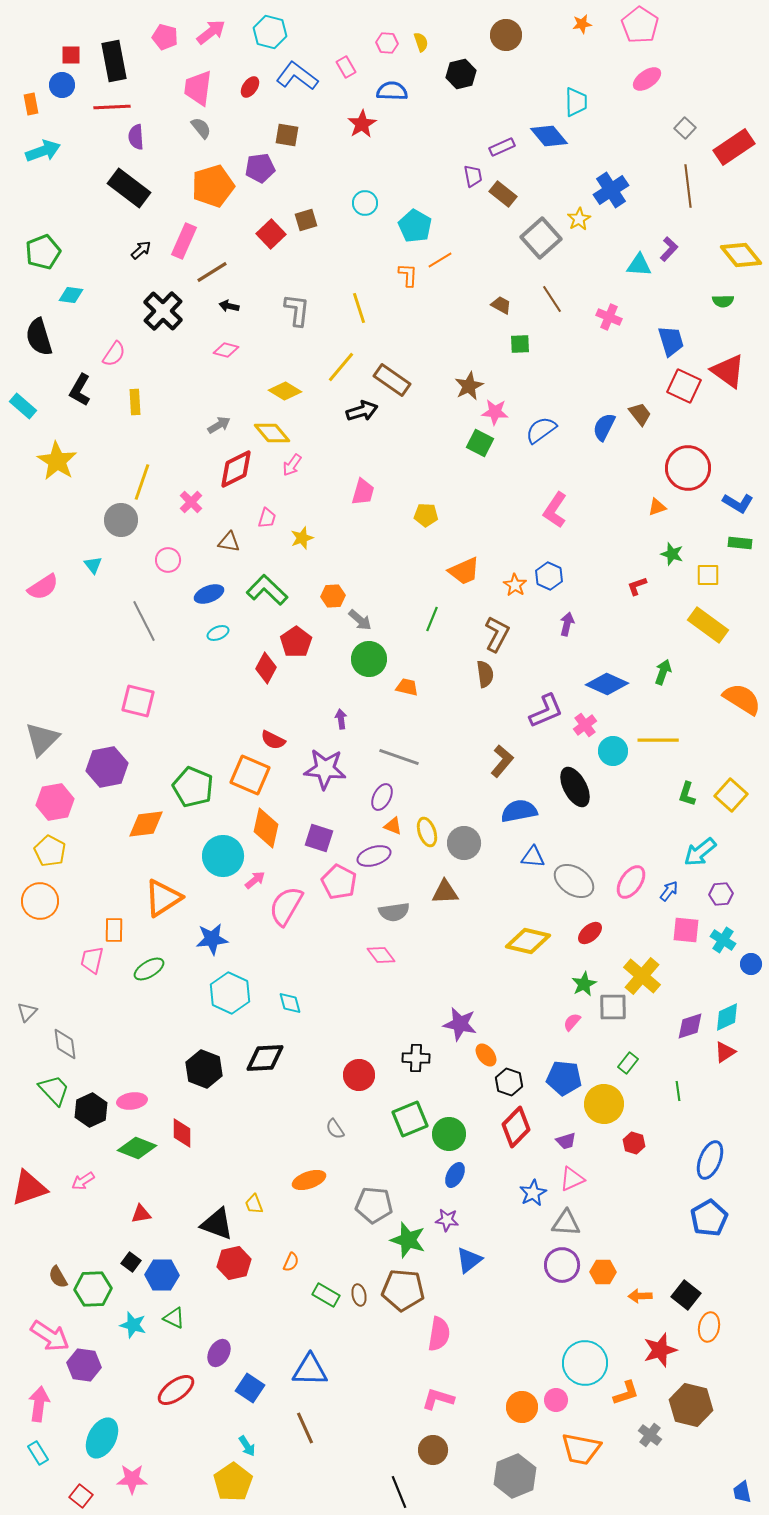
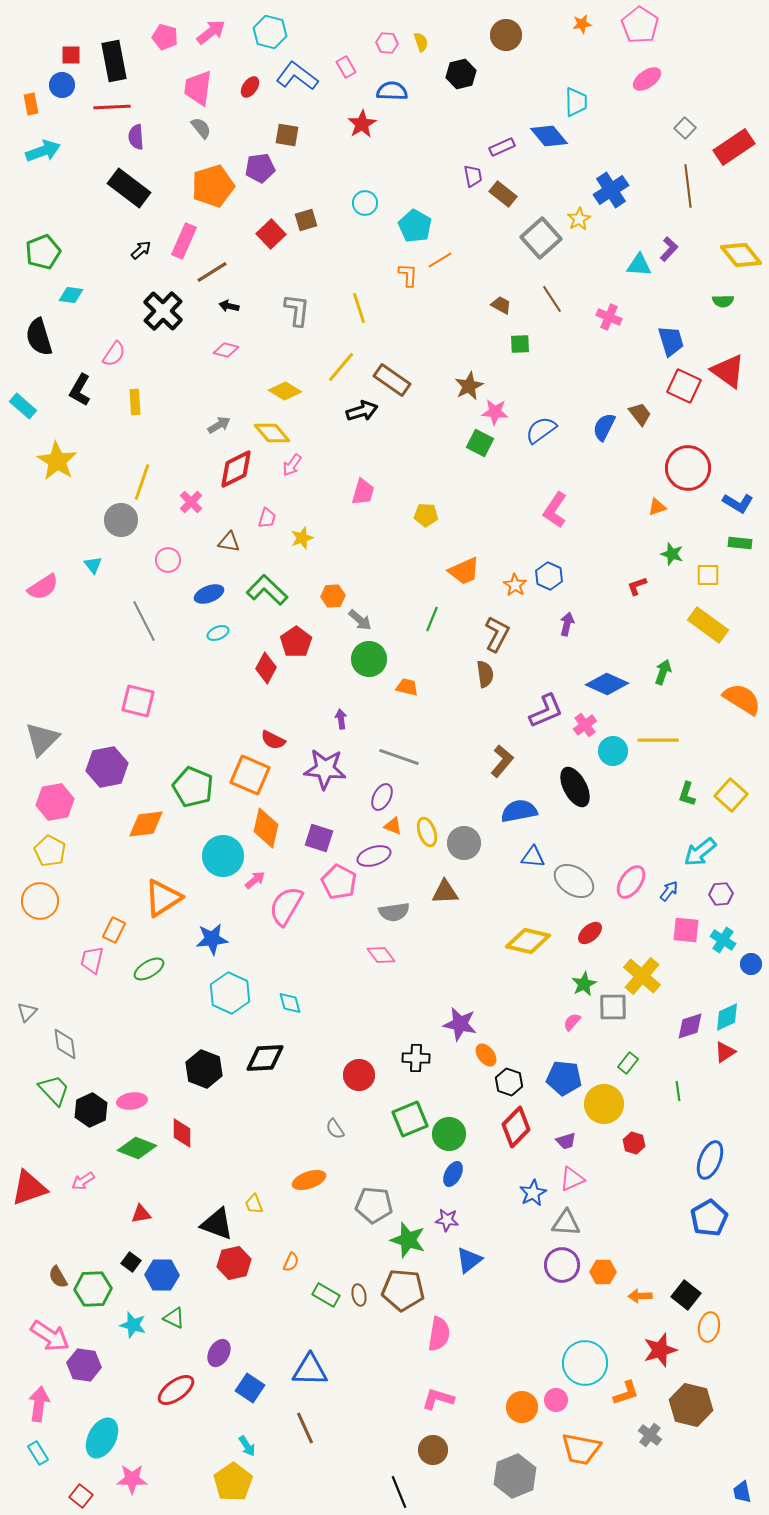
orange rectangle at (114, 930): rotated 25 degrees clockwise
blue ellipse at (455, 1175): moved 2 px left, 1 px up
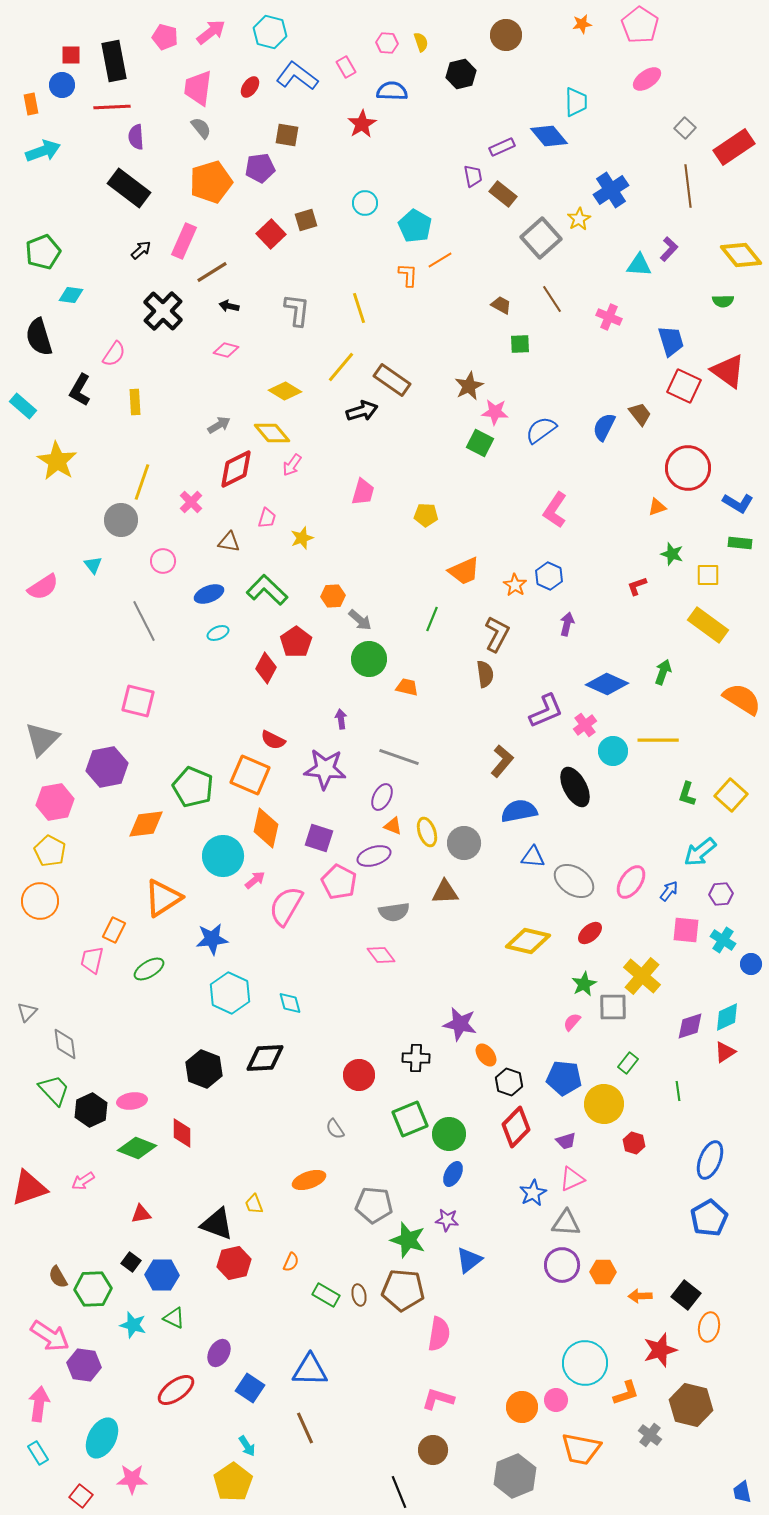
orange pentagon at (213, 186): moved 2 px left, 4 px up
pink circle at (168, 560): moved 5 px left, 1 px down
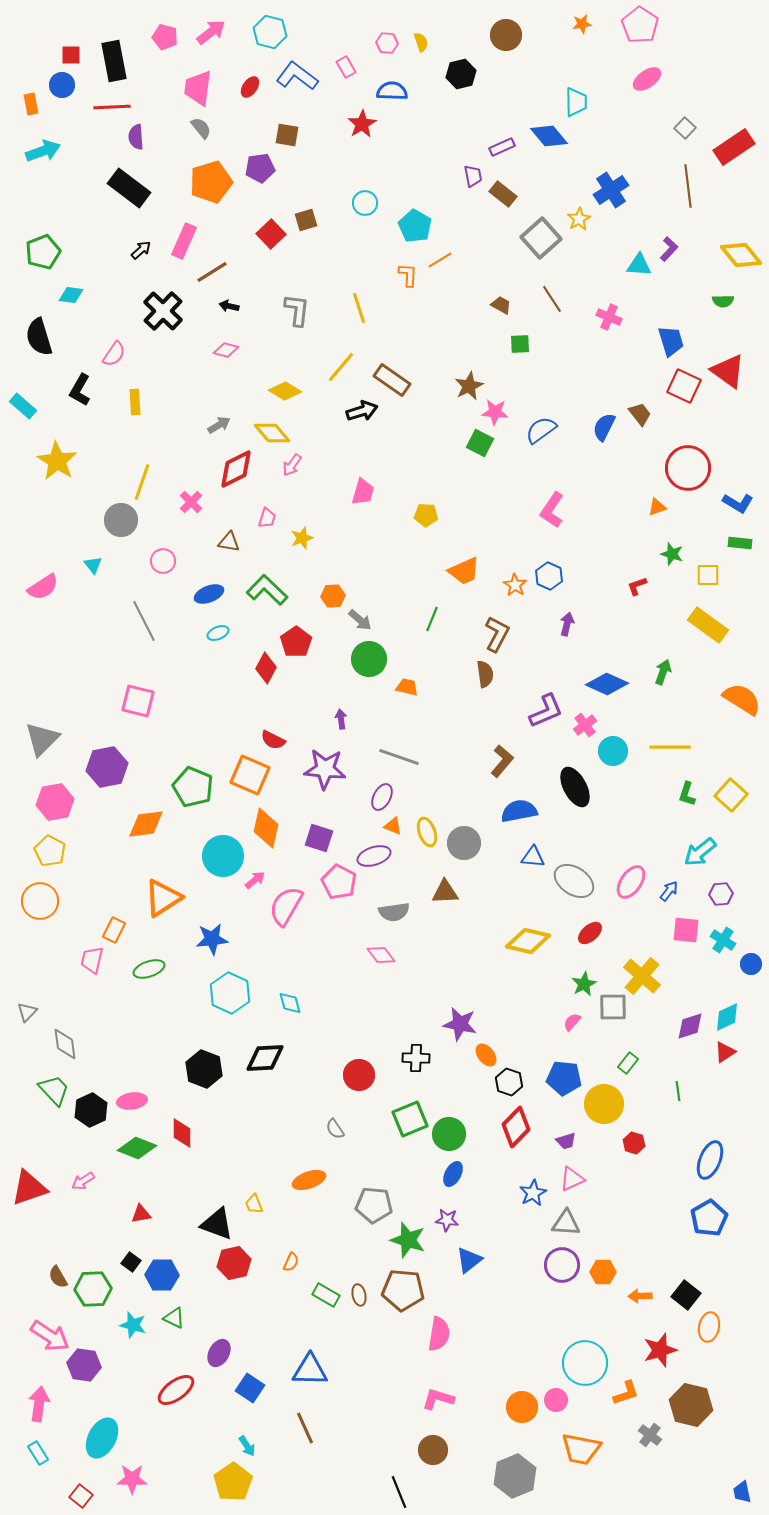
pink L-shape at (555, 510): moved 3 px left
yellow line at (658, 740): moved 12 px right, 7 px down
green ellipse at (149, 969): rotated 12 degrees clockwise
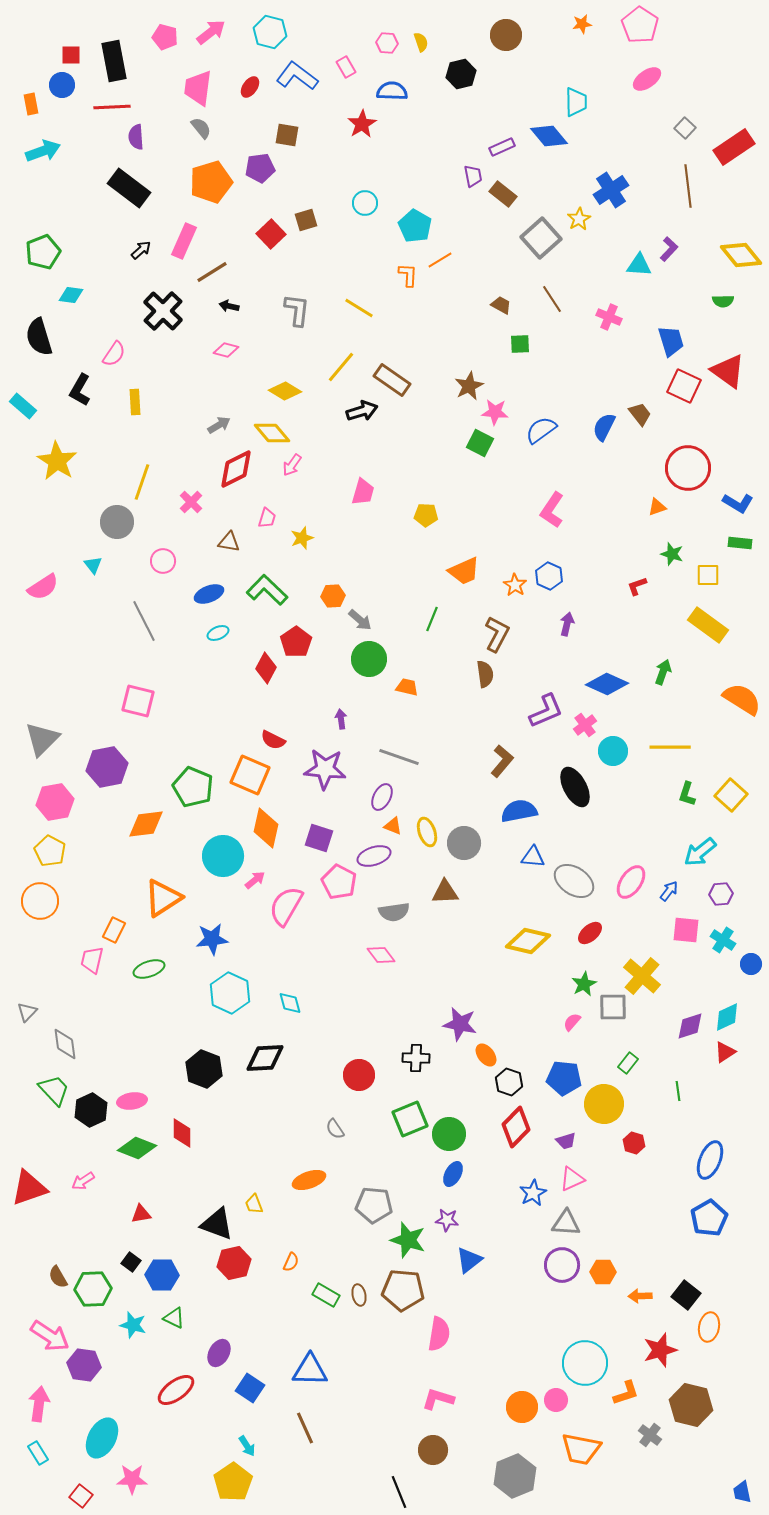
yellow line at (359, 308): rotated 40 degrees counterclockwise
gray circle at (121, 520): moved 4 px left, 2 px down
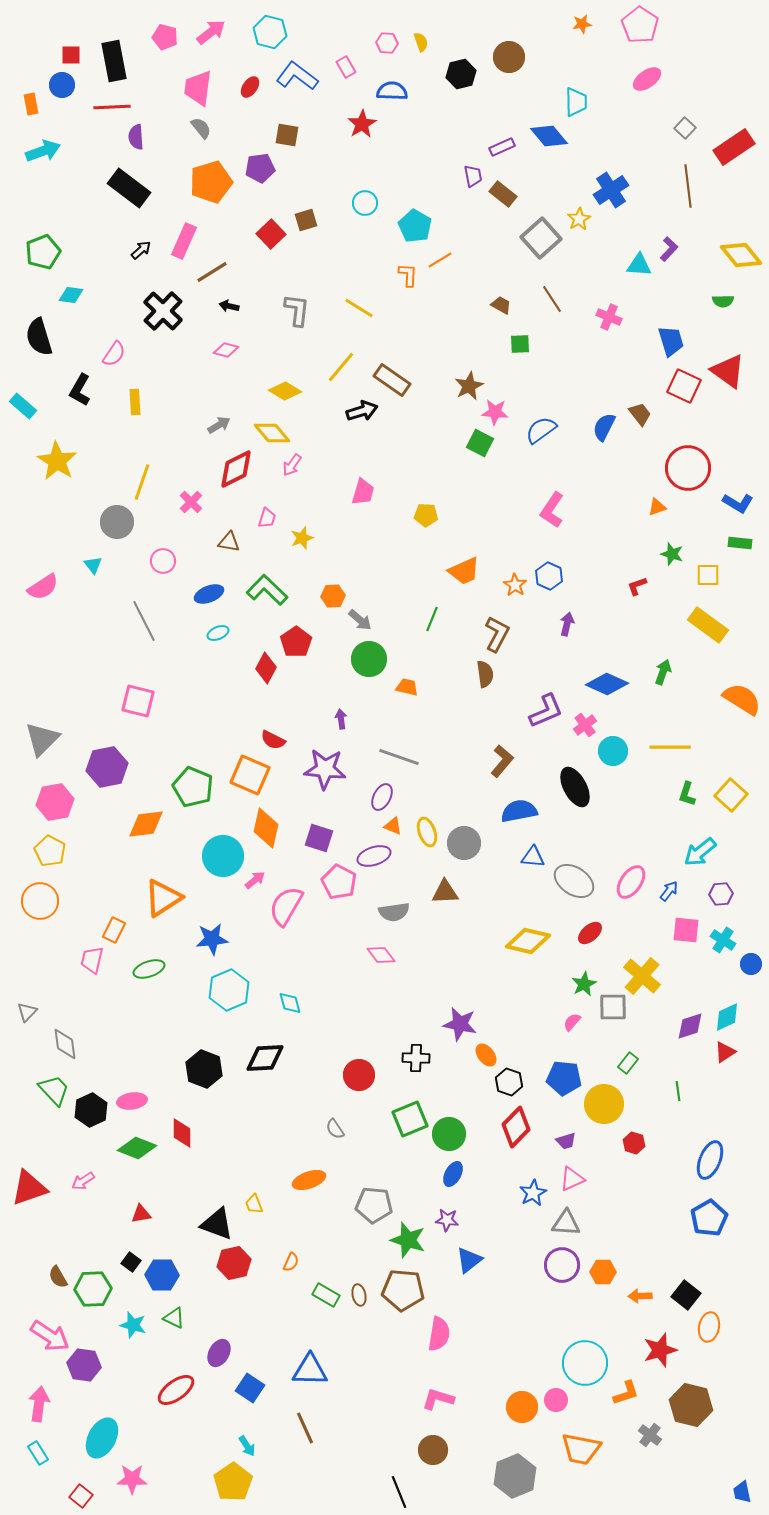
brown circle at (506, 35): moved 3 px right, 22 px down
cyan hexagon at (230, 993): moved 1 px left, 3 px up; rotated 12 degrees clockwise
